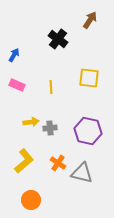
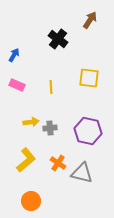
yellow L-shape: moved 2 px right, 1 px up
orange circle: moved 1 px down
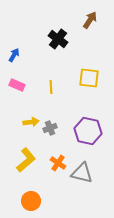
gray cross: rotated 16 degrees counterclockwise
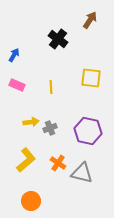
yellow square: moved 2 px right
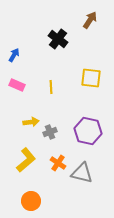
gray cross: moved 4 px down
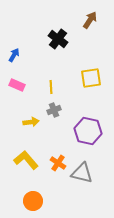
yellow square: rotated 15 degrees counterclockwise
gray cross: moved 4 px right, 22 px up
yellow L-shape: rotated 90 degrees counterclockwise
orange circle: moved 2 px right
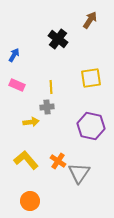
gray cross: moved 7 px left, 3 px up; rotated 16 degrees clockwise
purple hexagon: moved 3 px right, 5 px up
orange cross: moved 2 px up
gray triangle: moved 3 px left; rotated 50 degrees clockwise
orange circle: moved 3 px left
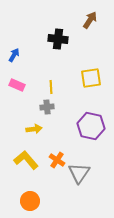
black cross: rotated 30 degrees counterclockwise
yellow arrow: moved 3 px right, 7 px down
orange cross: moved 1 px left, 1 px up
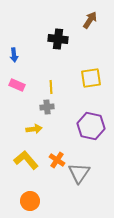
blue arrow: rotated 144 degrees clockwise
